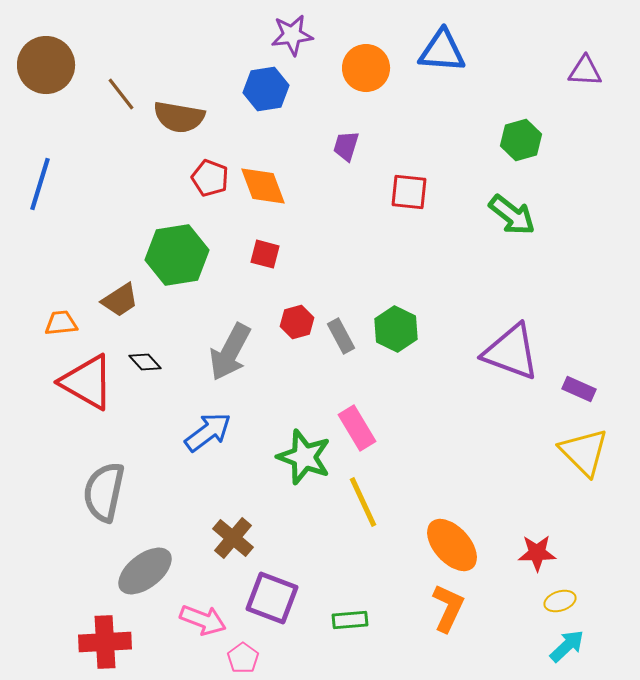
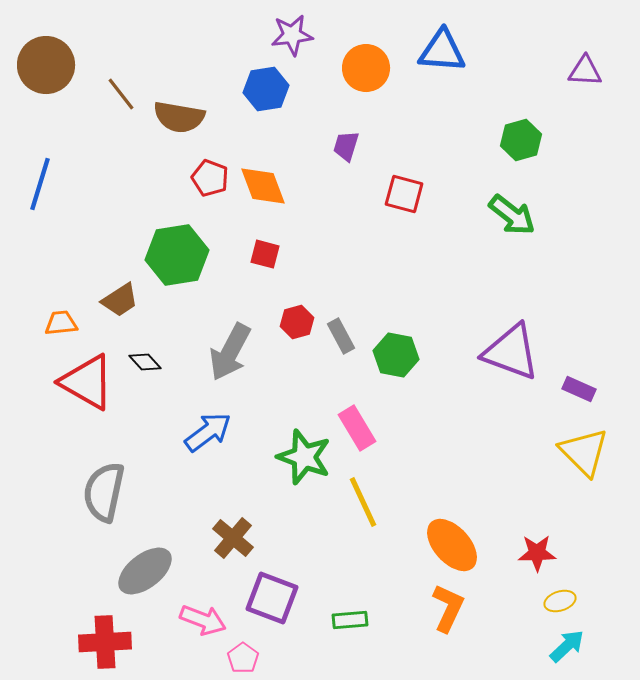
red square at (409, 192): moved 5 px left, 2 px down; rotated 9 degrees clockwise
green hexagon at (396, 329): moved 26 px down; rotated 15 degrees counterclockwise
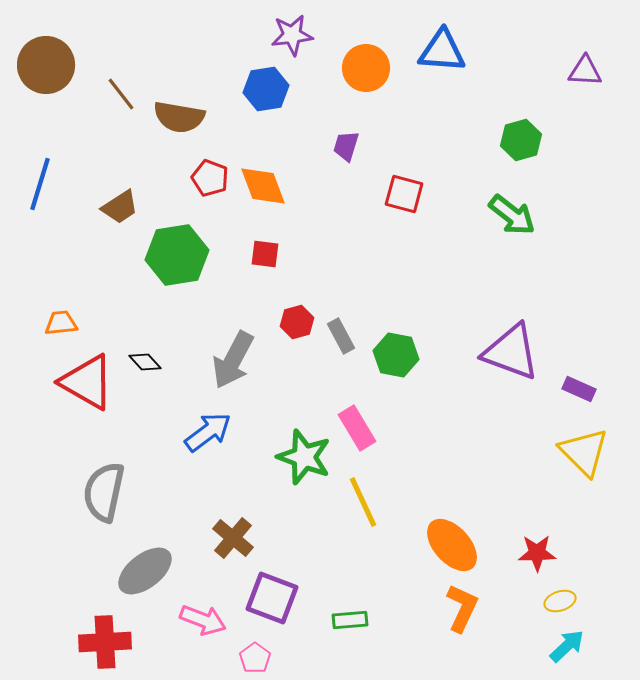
red square at (265, 254): rotated 8 degrees counterclockwise
brown trapezoid at (120, 300): moved 93 px up
gray arrow at (230, 352): moved 3 px right, 8 px down
orange L-shape at (448, 608): moved 14 px right
pink pentagon at (243, 658): moved 12 px right
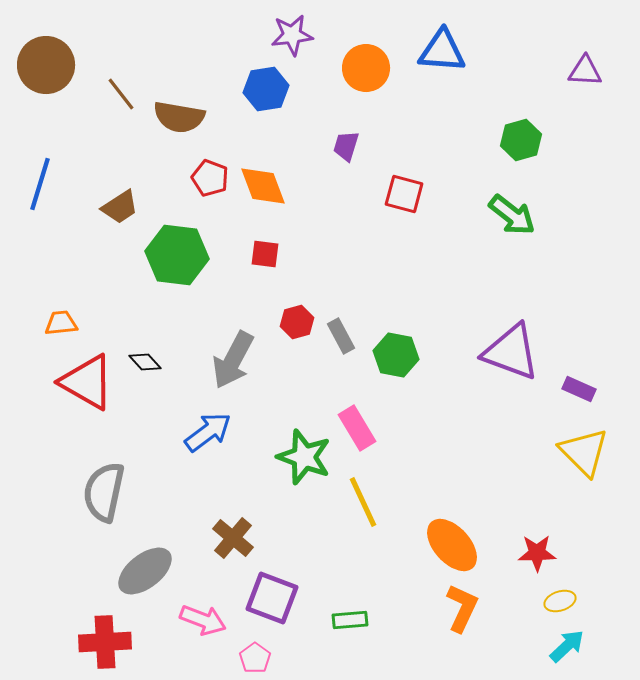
green hexagon at (177, 255): rotated 16 degrees clockwise
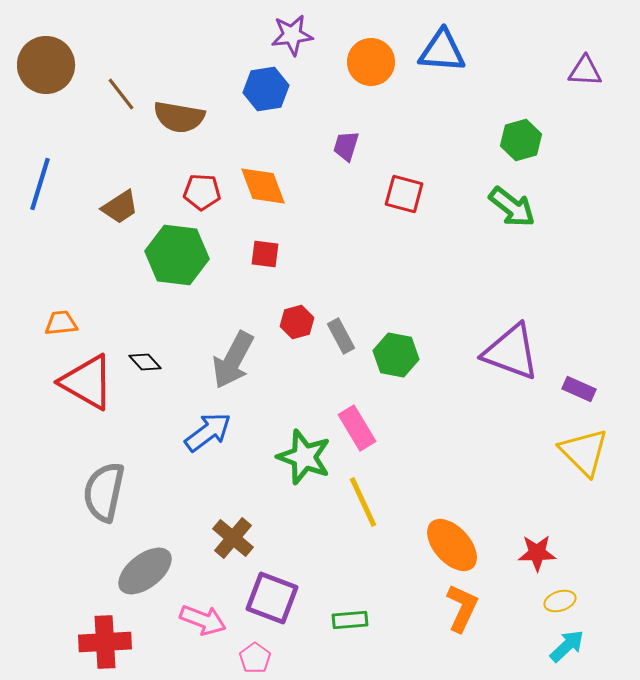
orange circle at (366, 68): moved 5 px right, 6 px up
red pentagon at (210, 178): moved 8 px left, 14 px down; rotated 18 degrees counterclockwise
green arrow at (512, 215): moved 8 px up
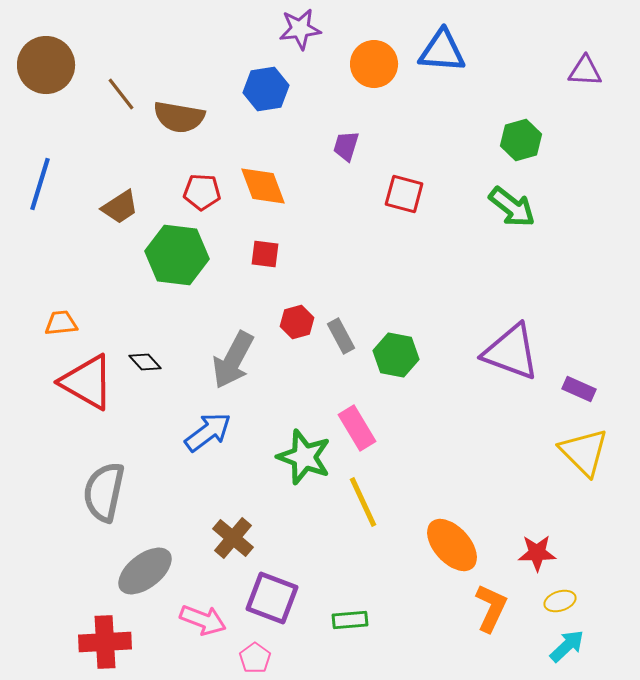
purple star at (292, 35): moved 8 px right, 6 px up
orange circle at (371, 62): moved 3 px right, 2 px down
orange L-shape at (462, 608): moved 29 px right
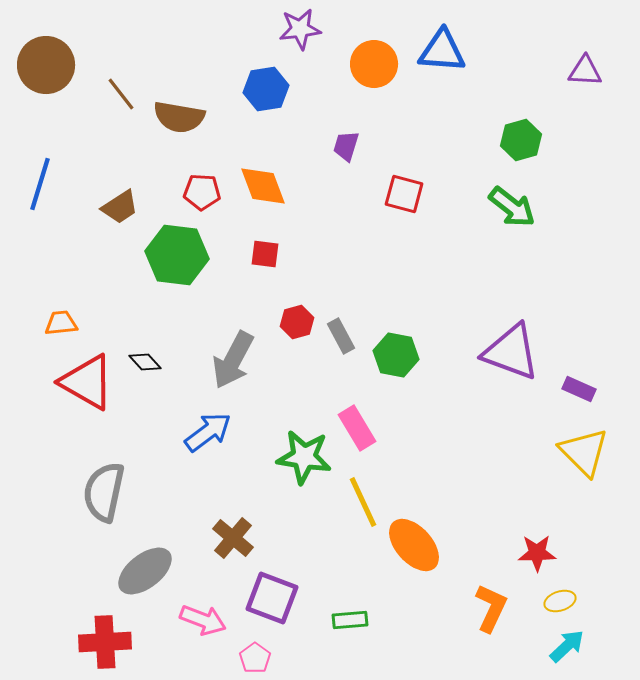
green star at (304, 457): rotated 12 degrees counterclockwise
orange ellipse at (452, 545): moved 38 px left
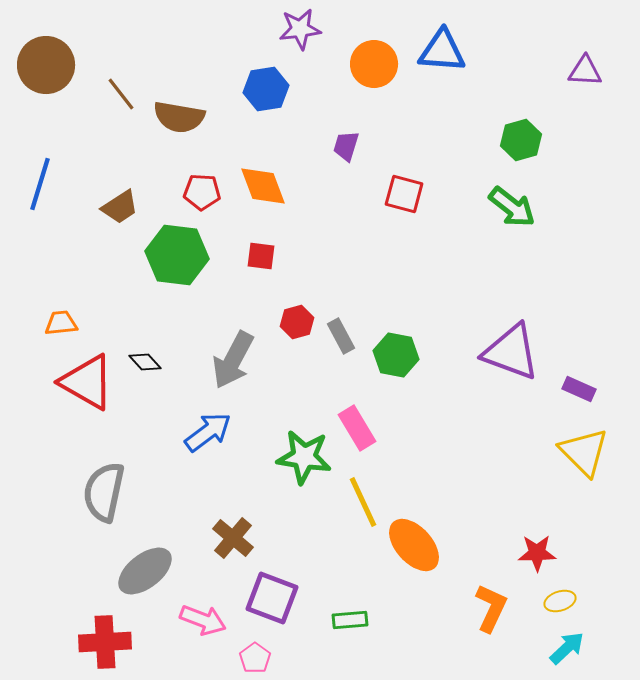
red square at (265, 254): moved 4 px left, 2 px down
cyan arrow at (567, 646): moved 2 px down
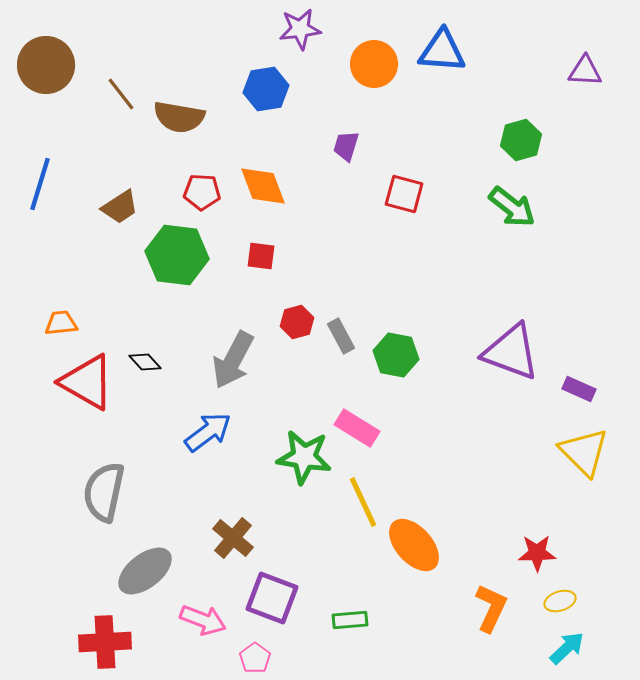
pink rectangle at (357, 428): rotated 27 degrees counterclockwise
